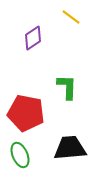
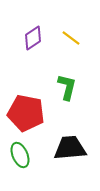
yellow line: moved 21 px down
green L-shape: rotated 12 degrees clockwise
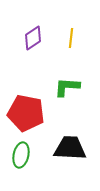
yellow line: rotated 60 degrees clockwise
green L-shape: rotated 100 degrees counterclockwise
black trapezoid: rotated 8 degrees clockwise
green ellipse: moved 1 px right; rotated 35 degrees clockwise
